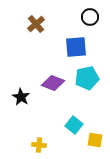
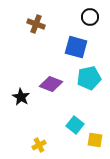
brown cross: rotated 30 degrees counterclockwise
blue square: rotated 20 degrees clockwise
cyan pentagon: moved 2 px right
purple diamond: moved 2 px left, 1 px down
cyan square: moved 1 px right
yellow cross: rotated 32 degrees counterclockwise
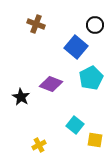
black circle: moved 5 px right, 8 px down
blue square: rotated 25 degrees clockwise
cyan pentagon: moved 2 px right; rotated 15 degrees counterclockwise
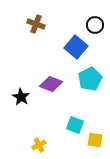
cyan pentagon: moved 1 px left, 1 px down
cyan square: rotated 18 degrees counterclockwise
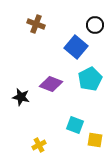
black star: rotated 18 degrees counterclockwise
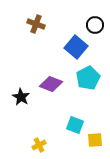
cyan pentagon: moved 2 px left, 1 px up
black star: rotated 18 degrees clockwise
yellow square: rotated 14 degrees counterclockwise
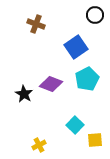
black circle: moved 10 px up
blue square: rotated 15 degrees clockwise
cyan pentagon: moved 1 px left, 1 px down
black star: moved 3 px right, 3 px up
cyan square: rotated 24 degrees clockwise
